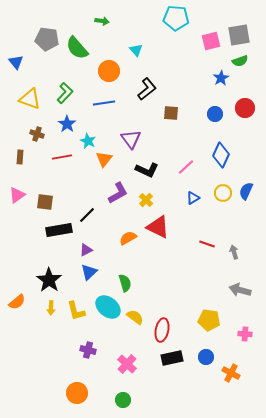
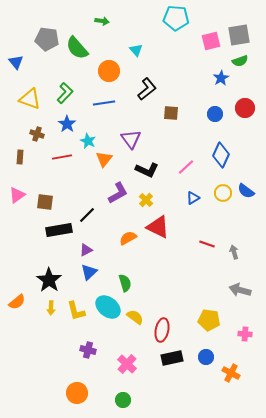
blue semicircle at (246, 191): rotated 78 degrees counterclockwise
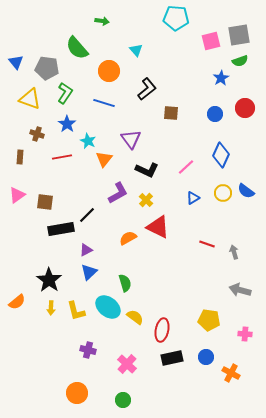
gray pentagon at (47, 39): moved 29 px down
green L-shape at (65, 93): rotated 10 degrees counterclockwise
blue line at (104, 103): rotated 25 degrees clockwise
black rectangle at (59, 230): moved 2 px right, 1 px up
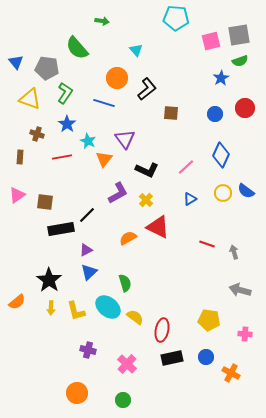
orange circle at (109, 71): moved 8 px right, 7 px down
purple triangle at (131, 139): moved 6 px left
blue triangle at (193, 198): moved 3 px left, 1 px down
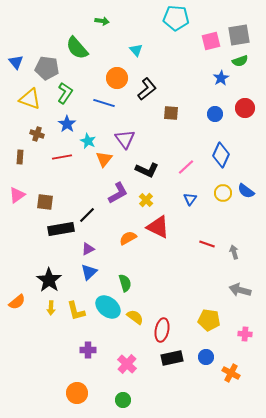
blue triangle at (190, 199): rotated 24 degrees counterclockwise
purple triangle at (86, 250): moved 2 px right, 1 px up
purple cross at (88, 350): rotated 14 degrees counterclockwise
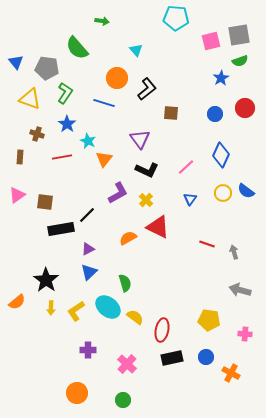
purple triangle at (125, 139): moved 15 px right
black star at (49, 280): moved 3 px left
yellow L-shape at (76, 311): rotated 70 degrees clockwise
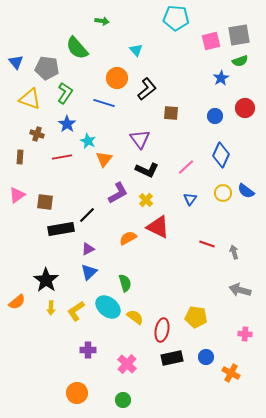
blue circle at (215, 114): moved 2 px down
yellow pentagon at (209, 320): moved 13 px left, 3 px up
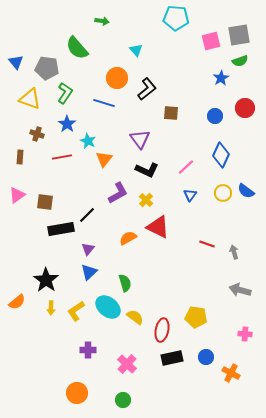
blue triangle at (190, 199): moved 4 px up
purple triangle at (88, 249): rotated 24 degrees counterclockwise
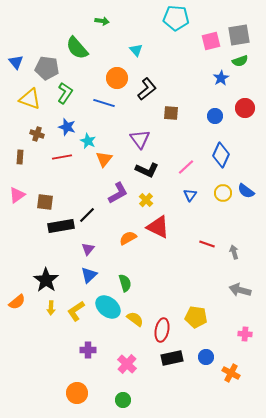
blue star at (67, 124): moved 3 px down; rotated 18 degrees counterclockwise
black rectangle at (61, 229): moved 3 px up
blue triangle at (89, 272): moved 3 px down
yellow semicircle at (135, 317): moved 2 px down
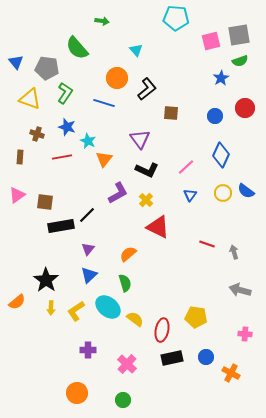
orange semicircle at (128, 238): moved 16 px down; rotated 12 degrees counterclockwise
